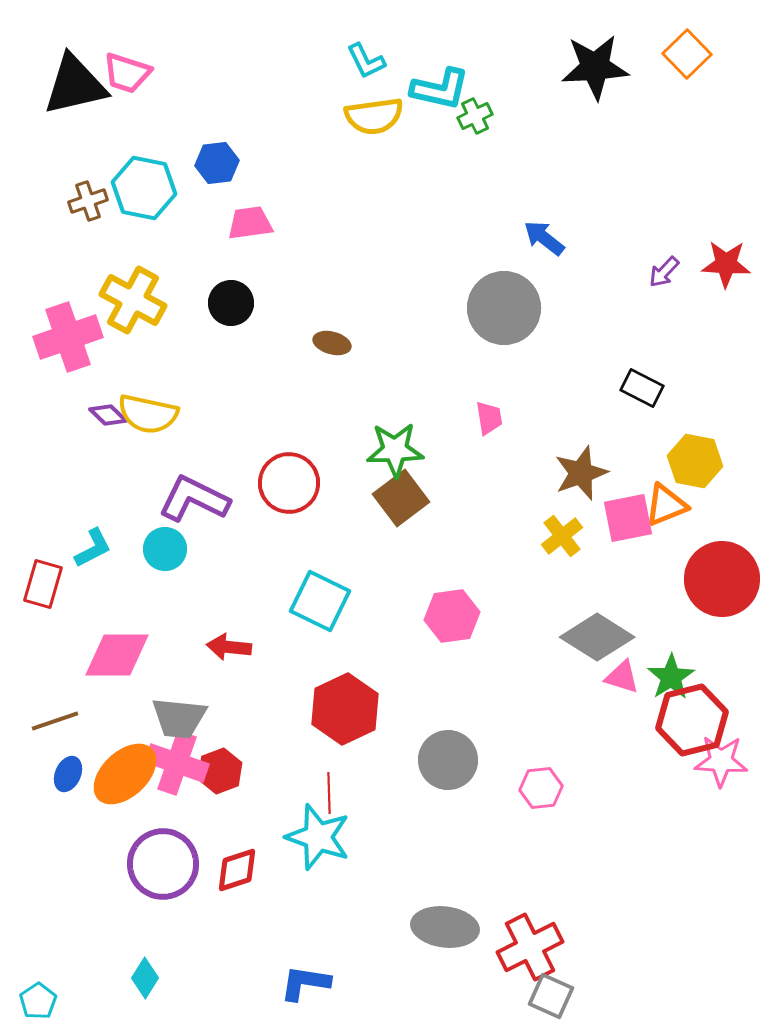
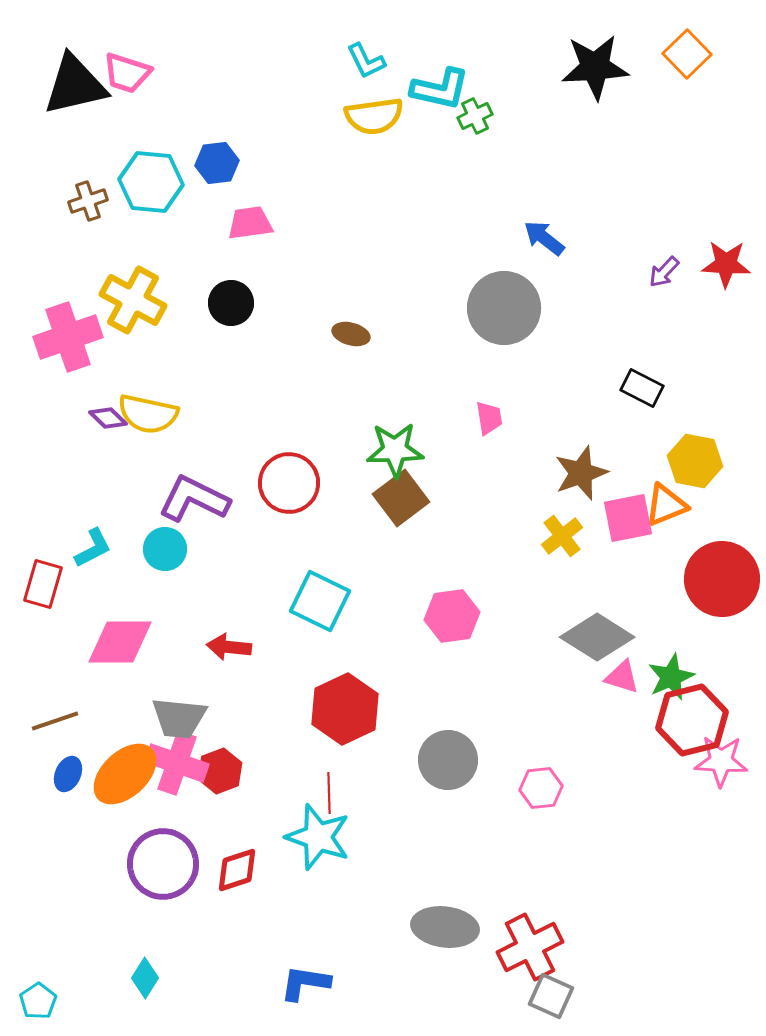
cyan hexagon at (144, 188): moved 7 px right, 6 px up; rotated 6 degrees counterclockwise
brown ellipse at (332, 343): moved 19 px right, 9 px up
purple diamond at (108, 415): moved 3 px down
pink diamond at (117, 655): moved 3 px right, 13 px up
green star at (671, 677): rotated 9 degrees clockwise
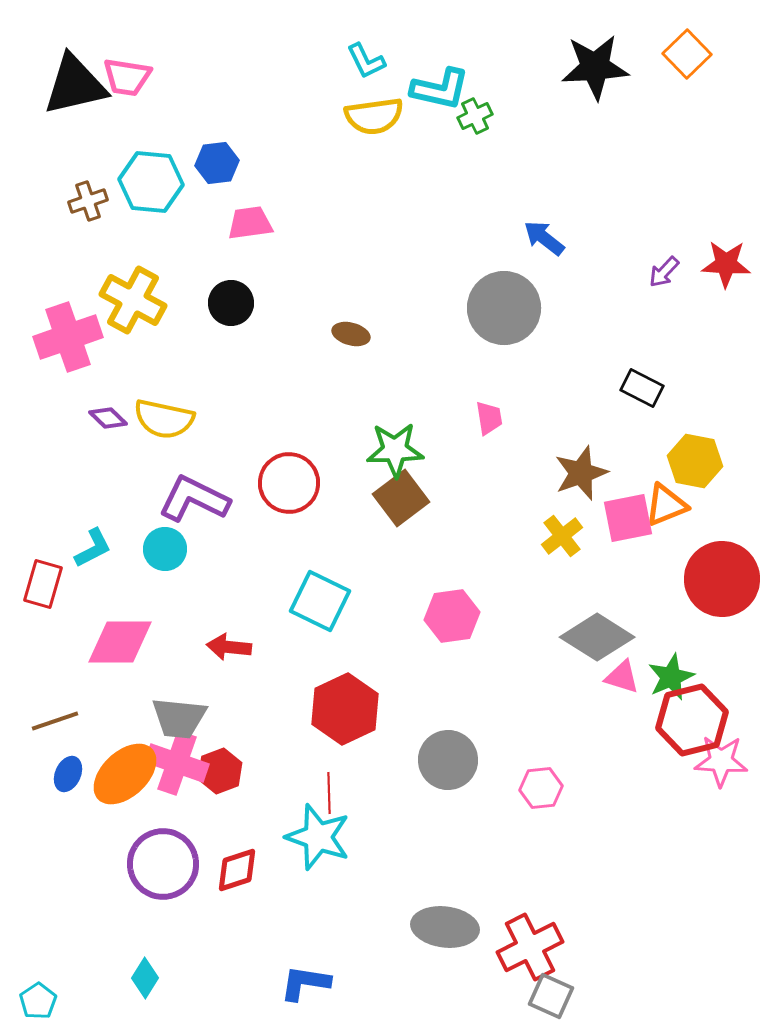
pink trapezoid at (127, 73): moved 4 px down; rotated 9 degrees counterclockwise
yellow semicircle at (148, 414): moved 16 px right, 5 px down
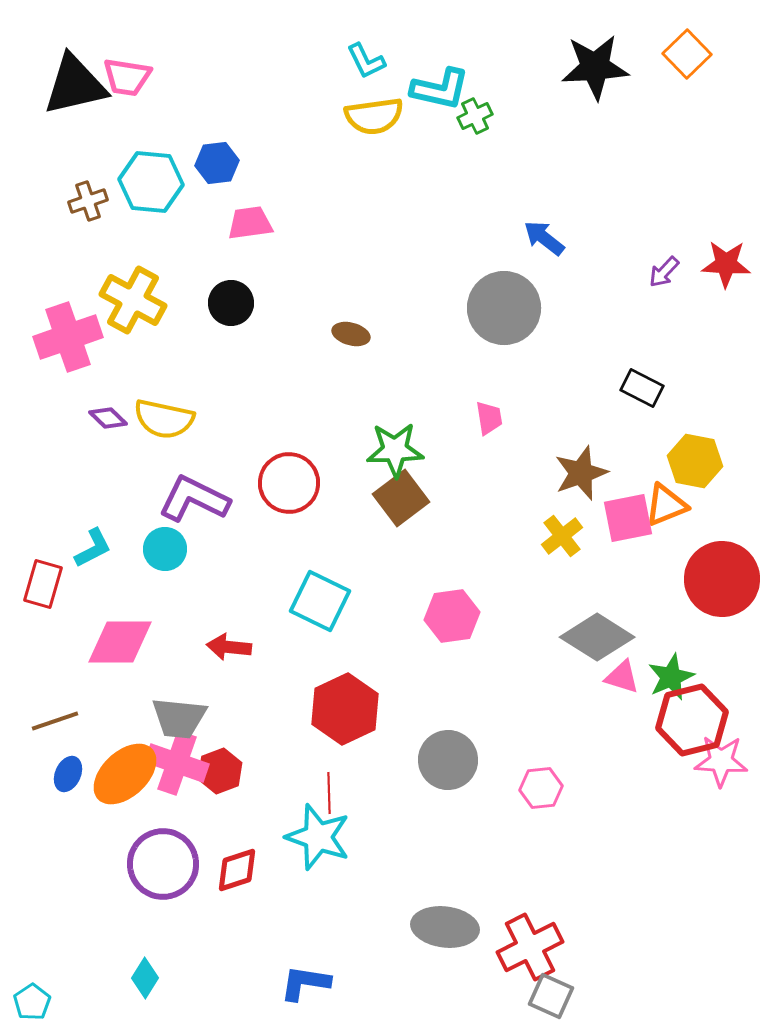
cyan pentagon at (38, 1001): moved 6 px left, 1 px down
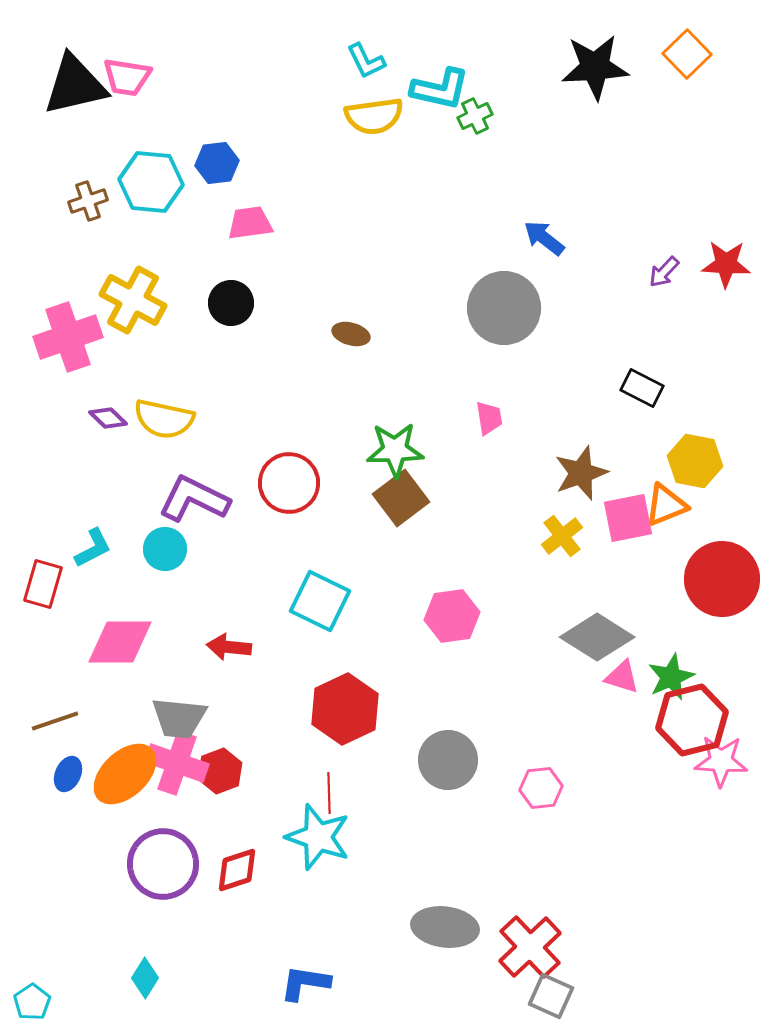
red cross at (530, 947): rotated 16 degrees counterclockwise
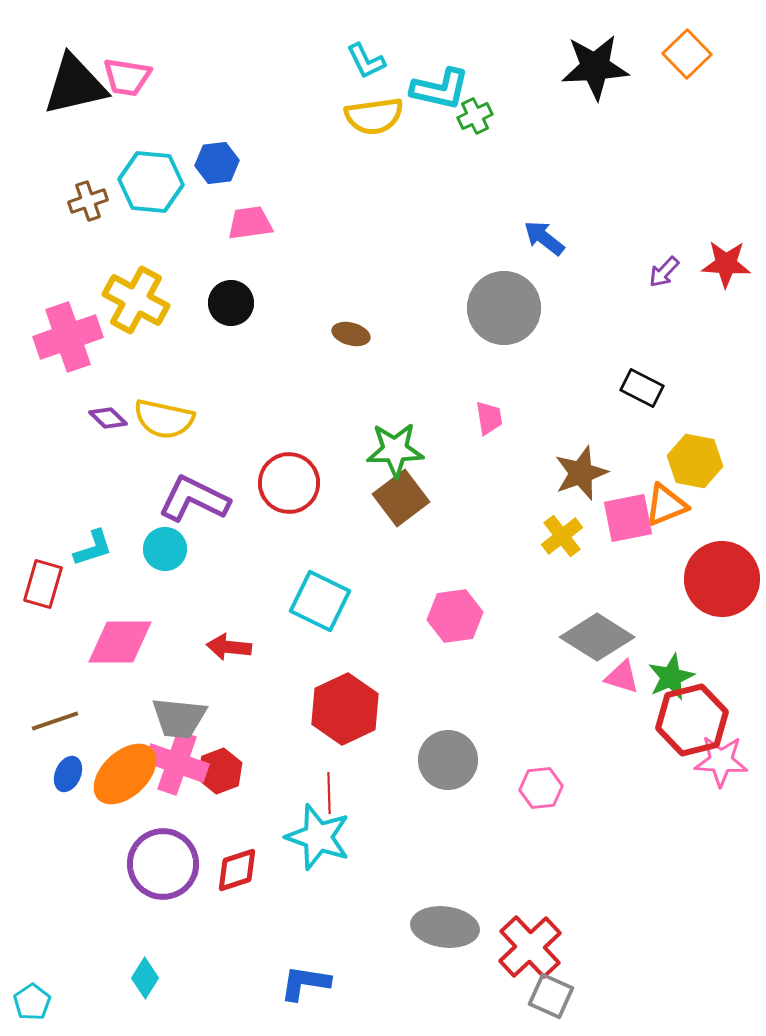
yellow cross at (133, 300): moved 3 px right
cyan L-shape at (93, 548): rotated 9 degrees clockwise
pink hexagon at (452, 616): moved 3 px right
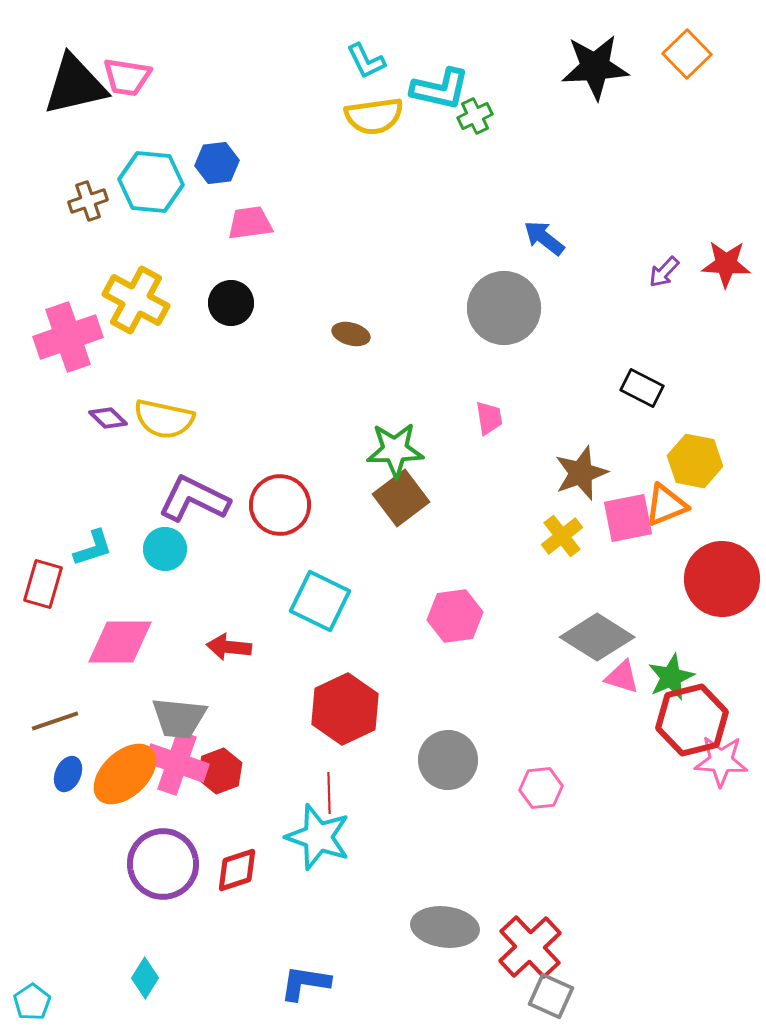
red circle at (289, 483): moved 9 px left, 22 px down
